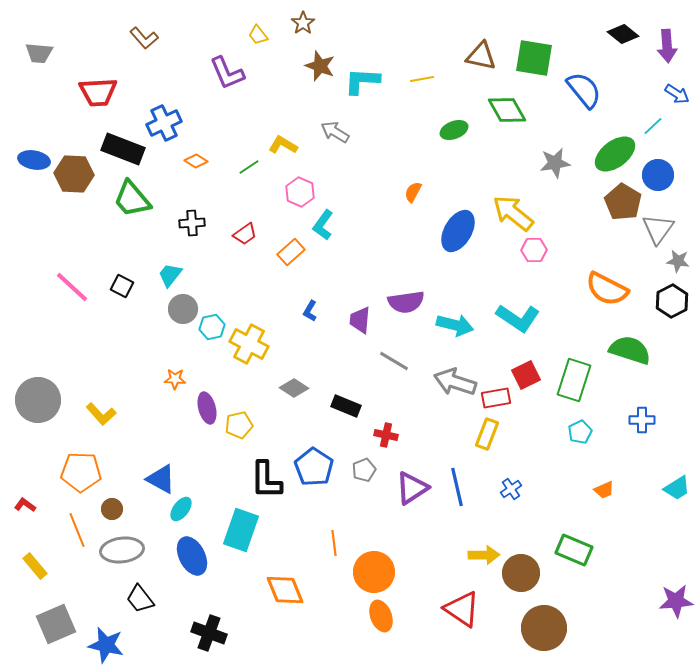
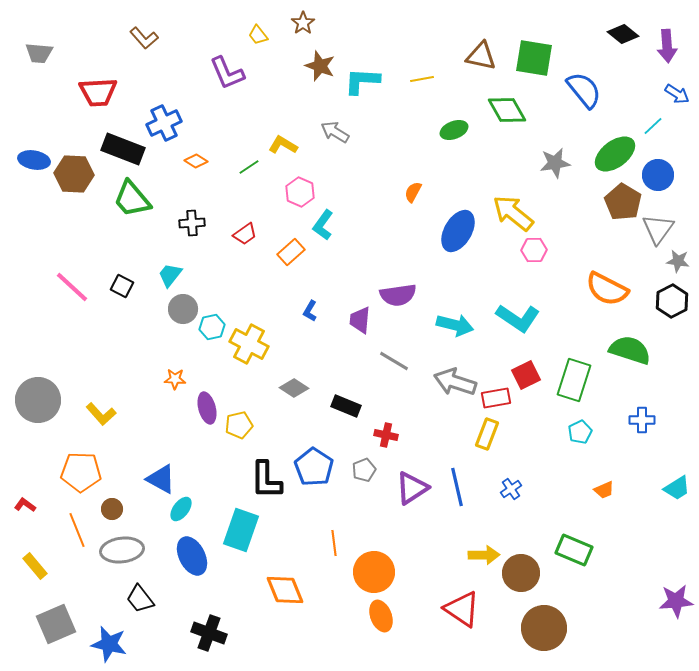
purple semicircle at (406, 302): moved 8 px left, 7 px up
blue star at (106, 645): moved 3 px right, 1 px up
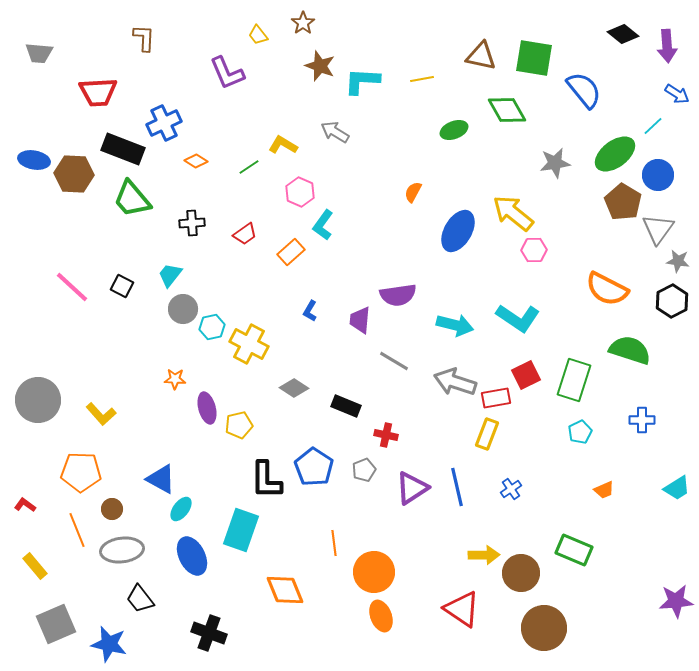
brown L-shape at (144, 38): rotated 136 degrees counterclockwise
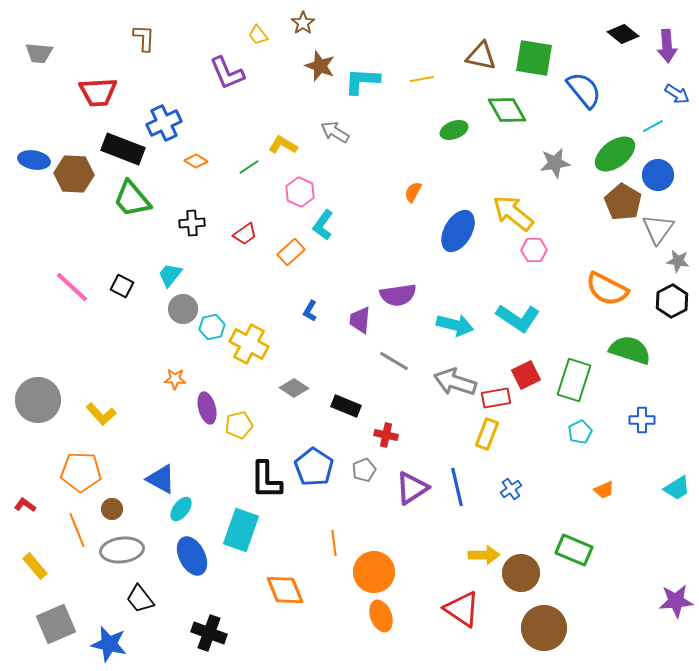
cyan line at (653, 126): rotated 15 degrees clockwise
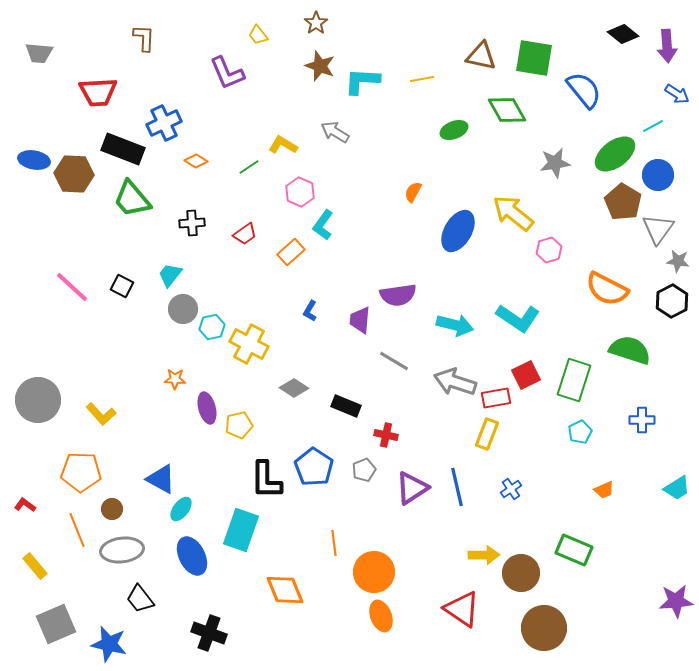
brown star at (303, 23): moved 13 px right
pink hexagon at (534, 250): moved 15 px right; rotated 15 degrees counterclockwise
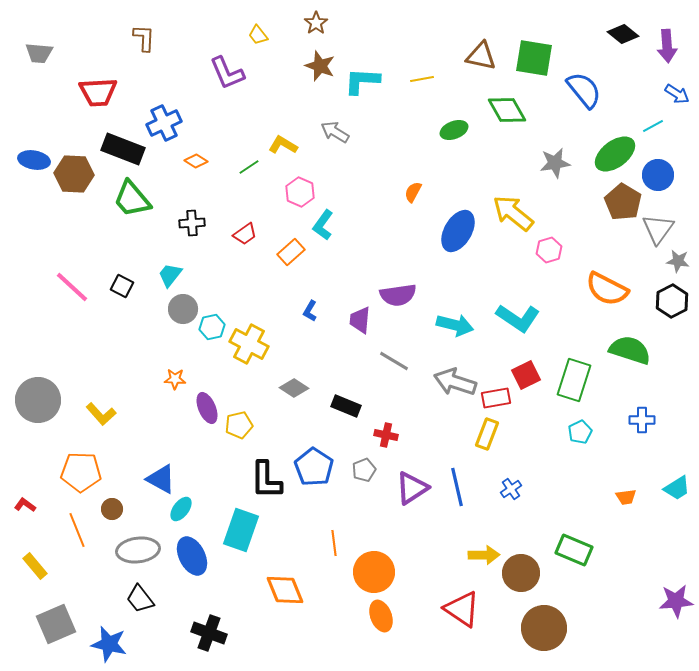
purple ellipse at (207, 408): rotated 8 degrees counterclockwise
orange trapezoid at (604, 490): moved 22 px right, 7 px down; rotated 15 degrees clockwise
gray ellipse at (122, 550): moved 16 px right
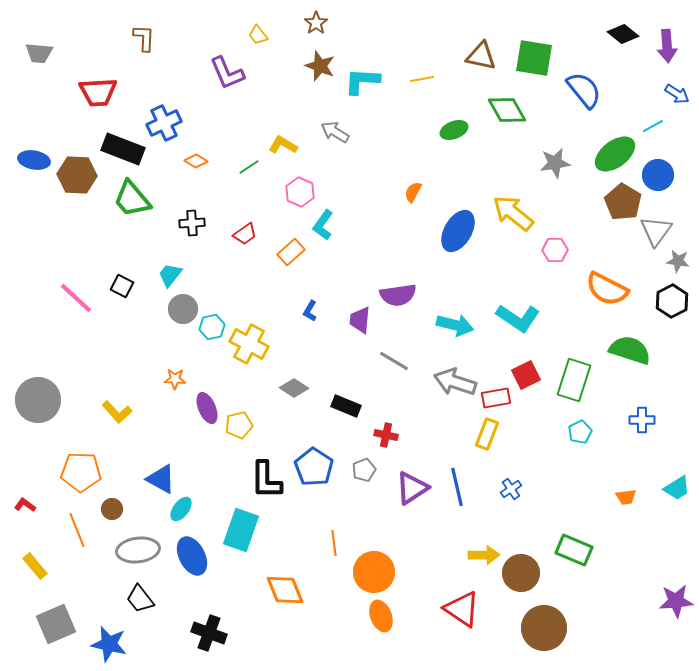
brown hexagon at (74, 174): moved 3 px right, 1 px down
gray triangle at (658, 229): moved 2 px left, 2 px down
pink hexagon at (549, 250): moved 6 px right; rotated 15 degrees clockwise
pink line at (72, 287): moved 4 px right, 11 px down
yellow L-shape at (101, 414): moved 16 px right, 2 px up
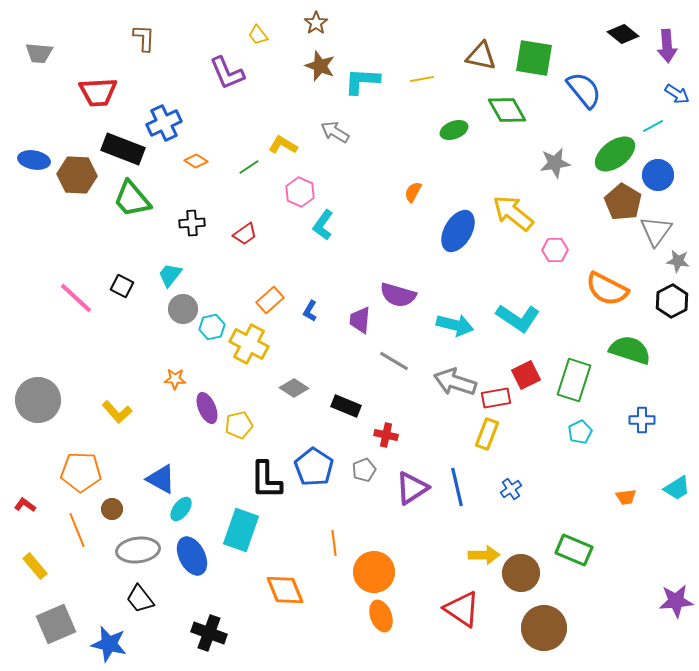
orange rectangle at (291, 252): moved 21 px left, 48 px down
purple semicircle at (398, 295): rotated 24 degrees clockwise
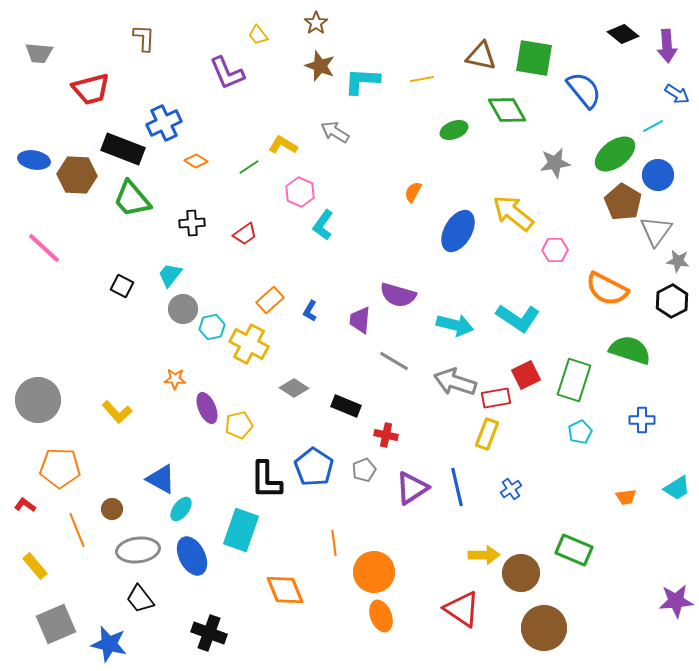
red trapezoid at (98, 92): moved 7 px left, 3 px up; rotated 12 degrees counterclockwise
pink line at (76, 298): moved 32 px left, 50 px up
orange pentagon at (81, 472): moved 21 px left, 4 px up
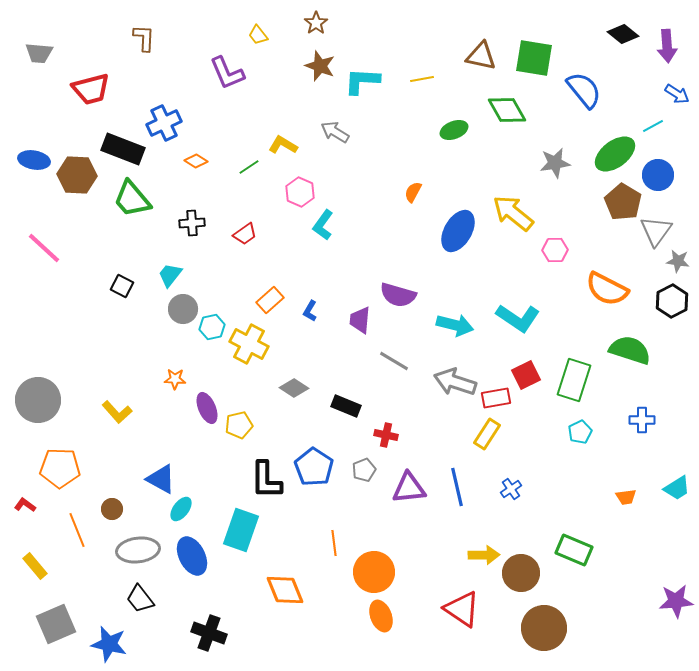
yellow rectangle at (487, 434): rotated 12 degrees clockwise
purple triangle at (412, 488): moved 3 px left; rotated 27 degrees clockwise
